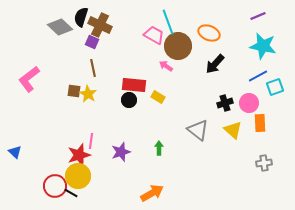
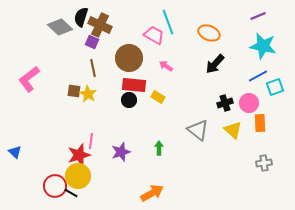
brown circle: moved 49 px left, 12 px down
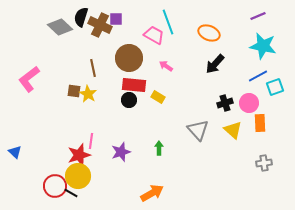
purple square: moved 24 px right, 23 px up; rotated 24 degrees counterclockwise
gray triangle: rotated 10 degrees clockwise
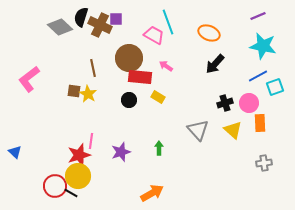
red rectangle: moved 6 px right, 8 px up
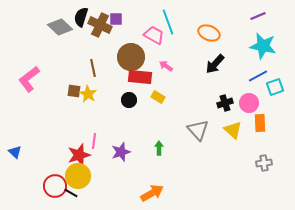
brown circle: moved 2 px right, 1 px up
pink line: moved 3 px right
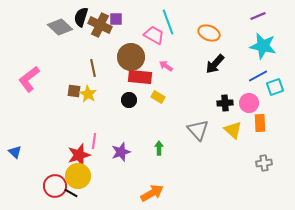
black cross: rotated 14 degrees clockwise
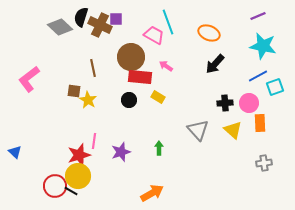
yellow star: moved 6 px down
black line: moved 2 px up
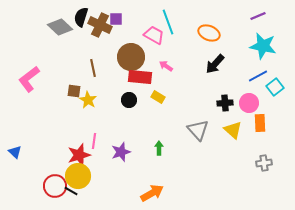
cyan square: rotated 18 degrees counterclockwise
